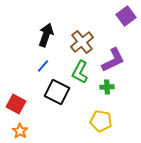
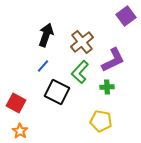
green L-shape: rotated 15 degrees clockwise
red square: moved 1 px up
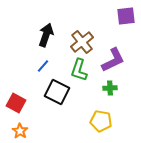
purple square: rotated 30 degrees clockwise
green L-shape: moved 1 px left, 2 px up; rotated 25 degrees counterclockwise
green cross: moved 3 px right, 1 px down
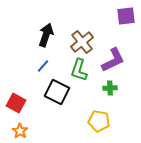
yellow pentagon: moved 2 px left
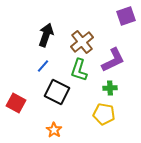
purple square: rotated 12 degrees counterclockwise
yellow pentagon: moved 5 px right, 7 px up
orange star: moved 34 px right, 1 px up
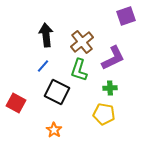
black arrow: rotated 25 degrees counterclockwise
purple L-shape: moved 2 px up
